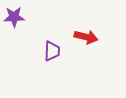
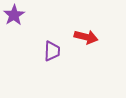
purple star: moved 2 px up; rotated 30 degrees counterclockwise
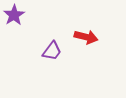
purple trapezoid: rotated 35 degrees clockwise
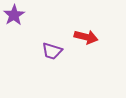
purple trapezoid: rotated 70 degrees clockwise
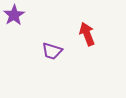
red arrow: moved 1 px right, 3 px up; rotated 125 degrees counterclockwise
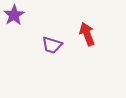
purple trapezoid: moved 6 px up
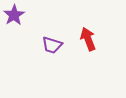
red arrow: moved 1 px right, 5 px down
